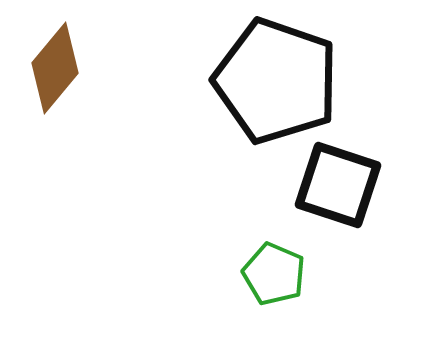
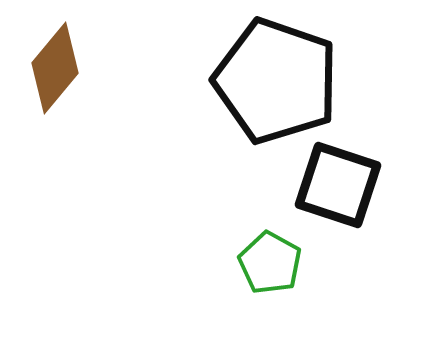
green pentagon: moved 4 px left, 11 px up; rotated 6 degrees clockwise
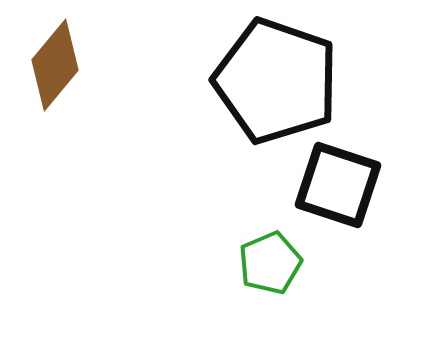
brown diamond: moved 3 px up
green pentagon: rotated 20 degrees clockwise
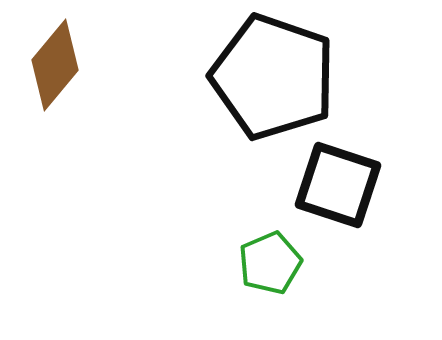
black pentagon: moved 3 px left, 4 px up
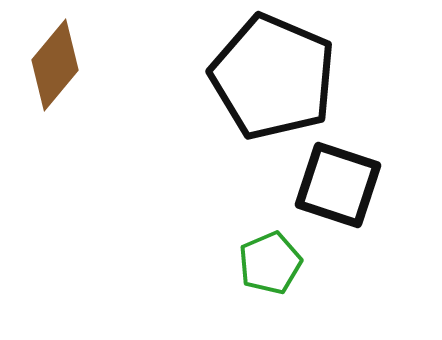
black pentagon: rotated 4 degrees clockwise
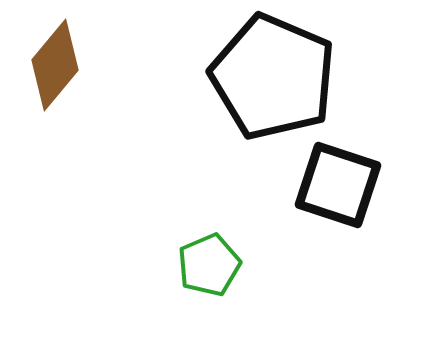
green pentagon: moved 61 px left, 2 px down
